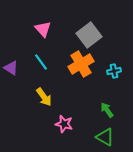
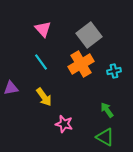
purple triangle: moved 20 px down; rotated 42 degrees counterclockwise
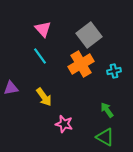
cyan line: moved 1 px left, 6 px up
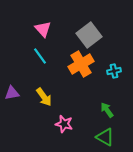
purple triangle: moved 1 px right, 5 px down
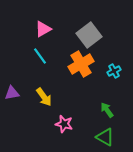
pink triangle: rotated 42 degrees clockwise
cyan cross: rotated 16 degrees counterclockwise
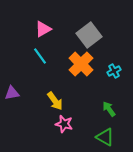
orange cross: rotated 15 degrees counterclockwise
yellow arrow: moved 11 px right, 4 px down
green arrow: moved 2 px right, 1 px up
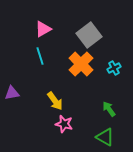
cyan line: rotated 18 degrees clockwise
cyan cross: moved 3 px up
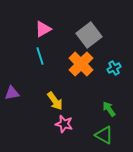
green triangle: moved 1 px left, 2 px up
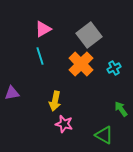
yellow arrow: rotated 48 degrees clockwise
green arrow: moved 12 px right
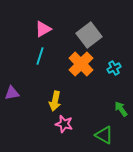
cyan line: rotated 36 degrees clockwise
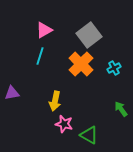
pink triangle: moved 1 px right, 1 px down
green triangle: moved 15 px left
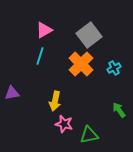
green arrow: moved 2 px left, 1 px down
green triangle: rotated 42 degrees counterclockwise
